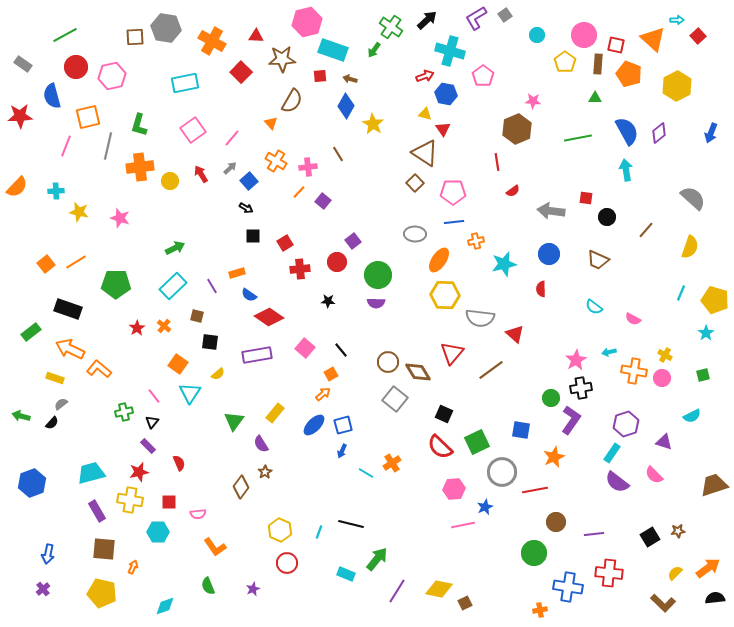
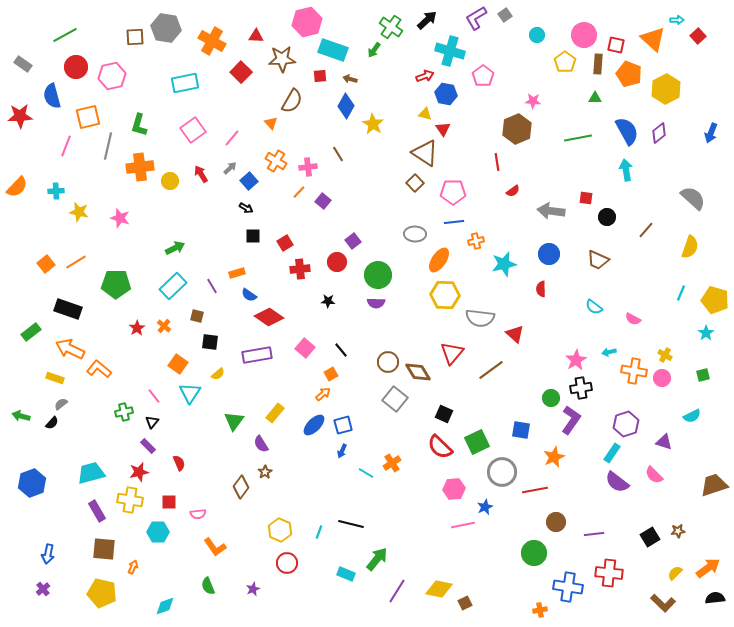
yellow hexagon at (677, 86): moved 11 px left, 3 px down
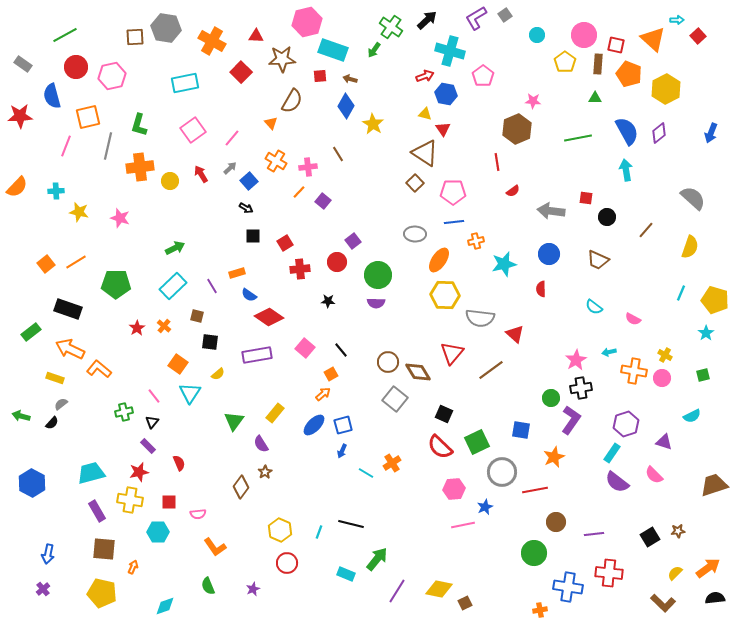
blue hexagon at (32, 483): rotated 12 degrees counterclockwise
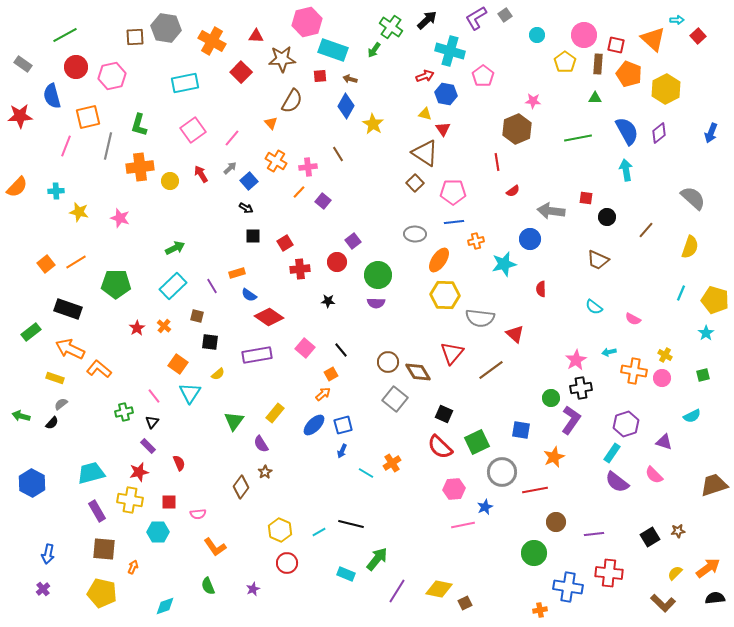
blue circle at (549, 254): moved 19 px left, 15 px up
cyan line at (319, 532): rotated 40 degrees clockwise
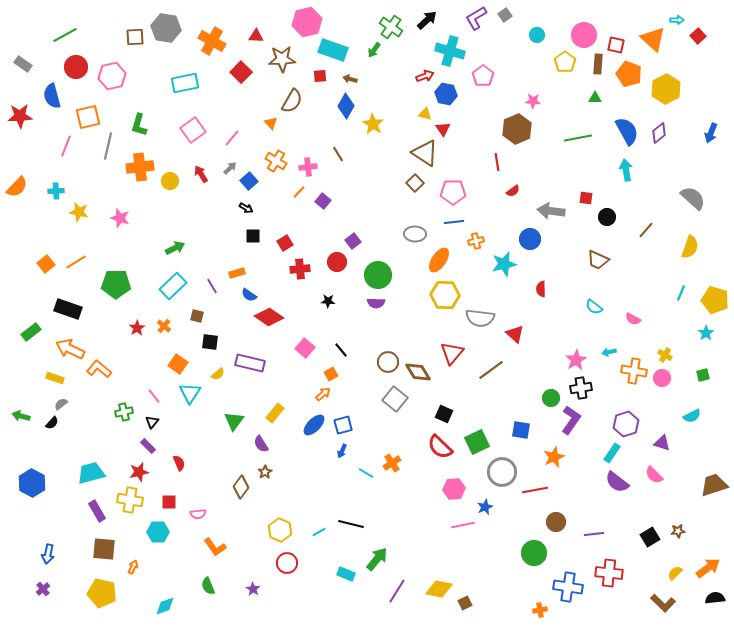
purple rectangle at (257, 355): moved 7 px left, 8 px down; rotated 24 degrees clockwise
purple triangle at (664, 442): moved 2 px left, 1 px down
purple star at (253, 589): rotated 16 degrees counterclockwise
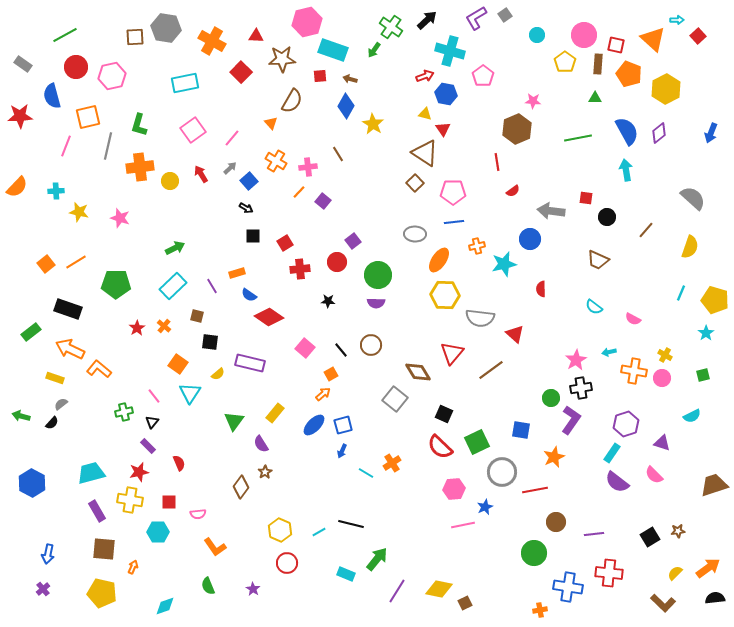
orange cross at (476, 241): moved 1 px right, 5 px down
brown circle at (388, 362): moved 17 px left, 17 px up
